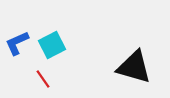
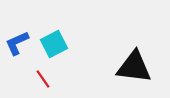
cyan square: moved 2 px right, 1 px up
black triangle: rotated 9 degrees counterclockwise
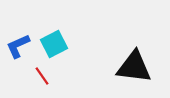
blue L-shape: moved 1 px right, 3 px down
red line: moved 1 px left, 3 px up
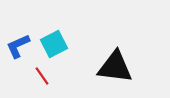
black triangle: moved 19 px left
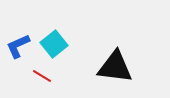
cyan square: rotated 12 degrees counterclockwise
red line: rotated 24 degrees counterclockwise
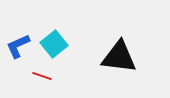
black triangle: moved 4 px right, 10 px up
red line: rotated 12 degrees counterclockwise
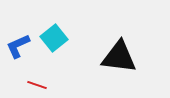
cyan square: moved 6 px up
red line: moved 5 px left, 9 px down
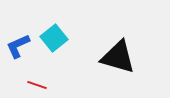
black triangle: moved 1 px left; rotated 9 degrees clockwise
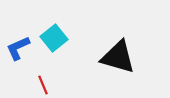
blue L-shape: moved 2 px down
red line: moved 6 px right; rotated 48 degrees clockwise
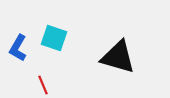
cyan square: rotated 32 degrees counterclockwise
blue L-shape: rotated 36 degrees counterclockwise
